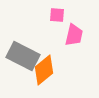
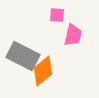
pink trapezoid: moved 1 px left
orange diamond: moved 1 px left, 1 px down
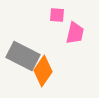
pink trapezoid: moved 2 px right, 2 px up
orange diamond: rotated 16 degrees counterclockwise
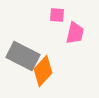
orange diamond: rotated 8 degrees clockwise
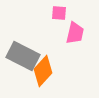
pink square: moved 2 px right, 2 px up
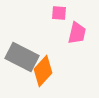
pink trapezoid: moved 2 px right
gray rectangle: moved 1 px left, 1 px down
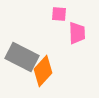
pink square: moved 1 px down
pink trapezoid: rotated 15 degrees counterclockwise
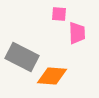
orange diamond: moved 9 px right, 5 px down; rotated 52 degrees clockwise
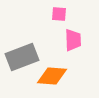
pink trapezoid: moved 4 px left, 7 px down
gray rectangle: rotated 48 degrees counterclockwise
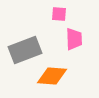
pink trapezoid: moved 1 px right, 1 px up
gray rectangle: moved 3 px right, 7 px up
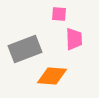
gray rectangle: moved 1 px up
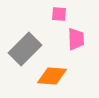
pink trapezoid: moved 2 px right
gray rectangle: rotated 24 degrees counterclockwise
